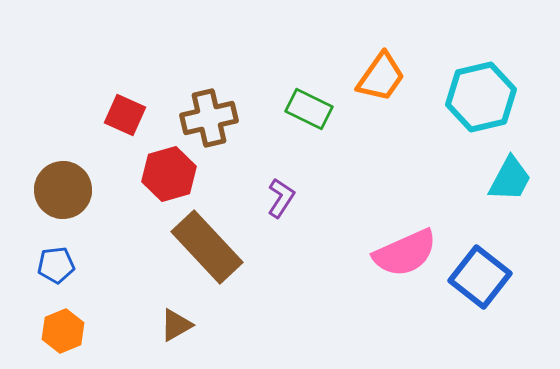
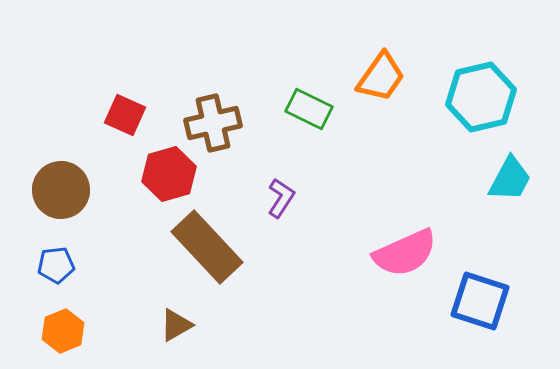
brown cross: moved 4 px right, 5 px down
brown circle: moved 2 px left
blue square: moved 24 px down; rotated 20 degrees counterclockwise
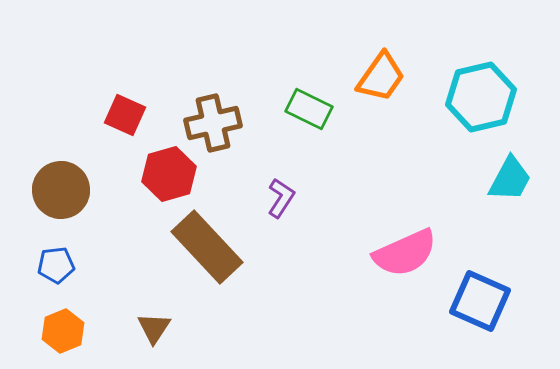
blue square: rotated 6 degrees clockwise
brown triangle: moved 22 px left, 3 px down; rotated 27 degrees counterclockwise
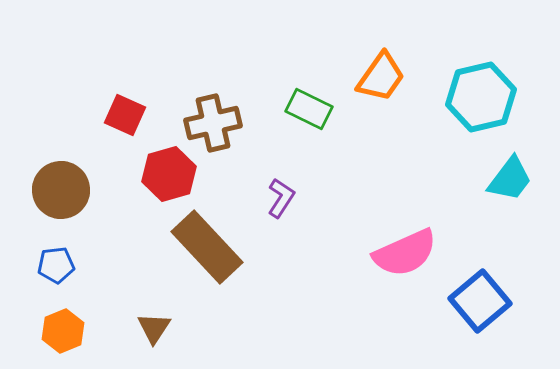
cyan trapezoid: rotated 9 degrees clockwise
blue square: rotated 26 degrees clockwise
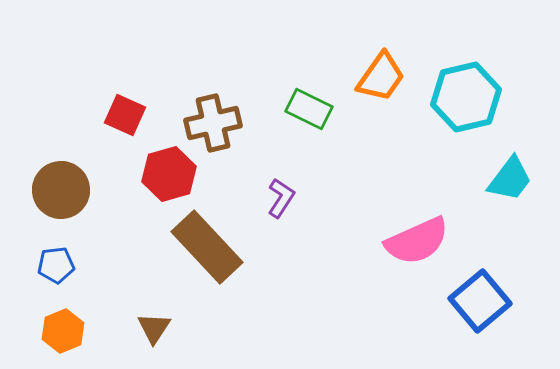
cyan hexagon: moved 15 px left
pink semicircle: moved 12 px right, 12 px up
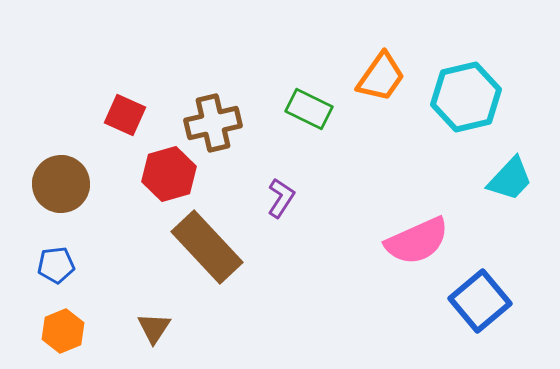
cyan trapezoid: rotated 6 degrees clockwise
brown circle: moved 6 px up
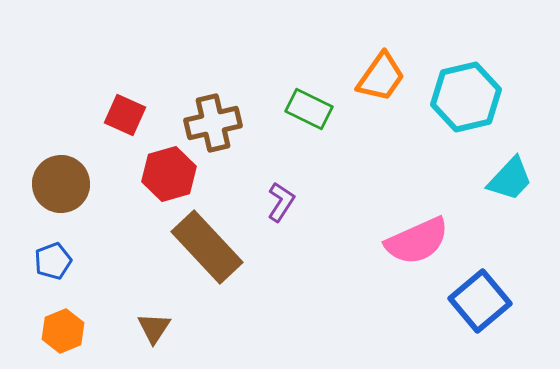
purple L-shape: moved 4 px down
blue pentagon: moved 3 px left, 4 px up; rotated 15 degrees counterclockwise
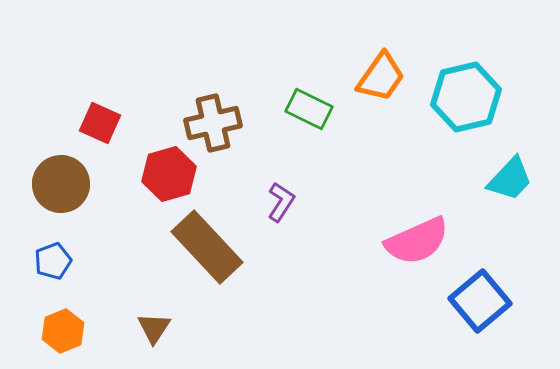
red square: moved 25 px left, 8 px down
